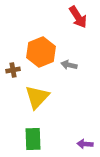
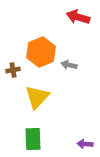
red arrow: rotated 140 degrees clockwise
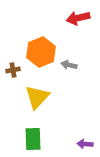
red arrow: moved 1 px down; rotated 30 degrees counterclockwise
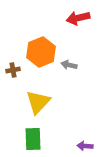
yellow triangle: moved 1 px right, 5 px down
purple arrow: moved 2 px down
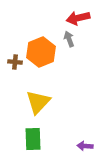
gray arrow: moved 26 px up; rotated 56 degrees clockwise
brown cross: moved 2 px right, 8 px up; rotated 16 degrees clockwise
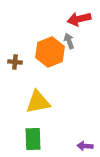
red arrow: moved 1 px right, 1 px down
gray arrow: moved 2 px down
orange hexagon: moved 9 px right
yellow triangle: rotated 36 degrees clockwise
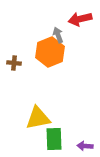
red arrow: moved 1 px right
gray arrow: moved 11 px left, 6 px up
brown cross: moved 1 px left, 1 px down
yellow triangle: moved 16 px down
green rectangle: moved 21 px right
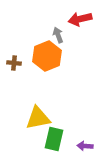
orange hexagon: moved 3 px left, 4 px down
green rectangle: rotated 15 degrees clockwise
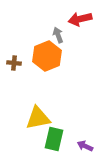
purple arrow: rotated 21 degrees clockwise
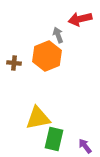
purple arrow: rotated 28 degrees clockwise
